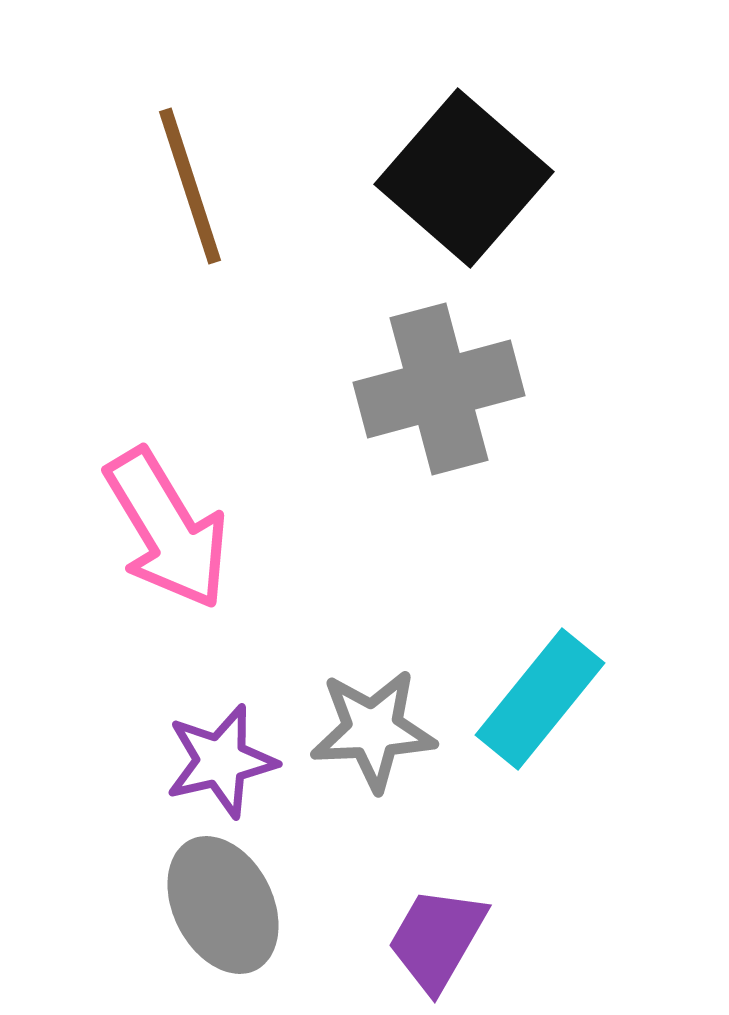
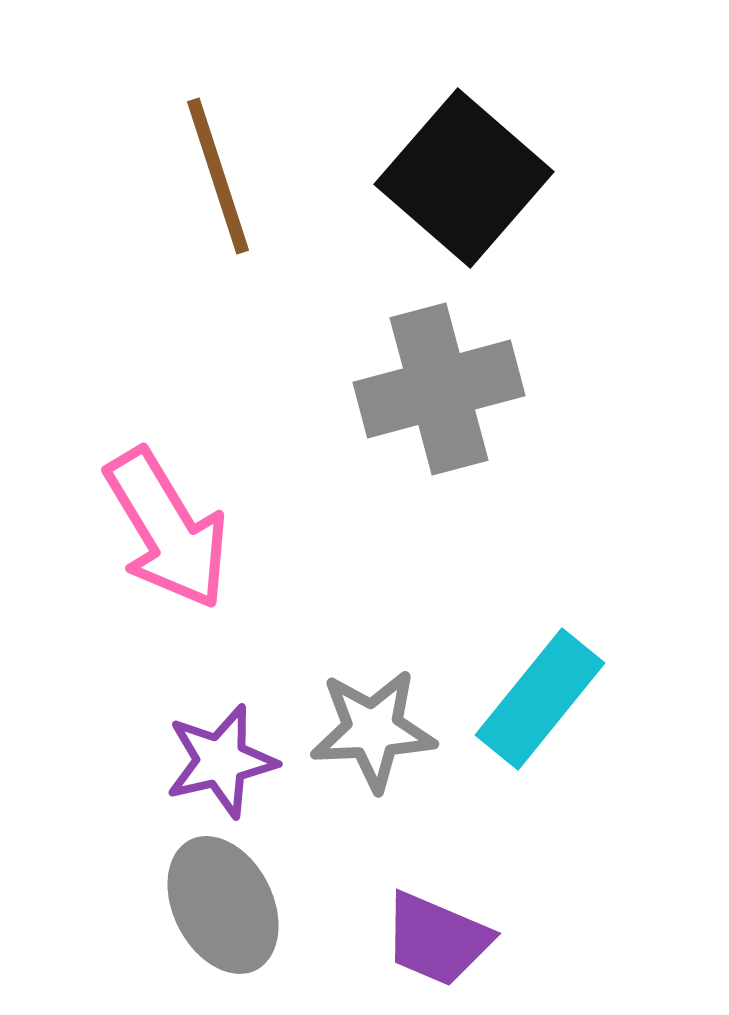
brown line: moved 28 px right, 10 px up
purple trapezoid: rotated 97 degrees counterclockwise
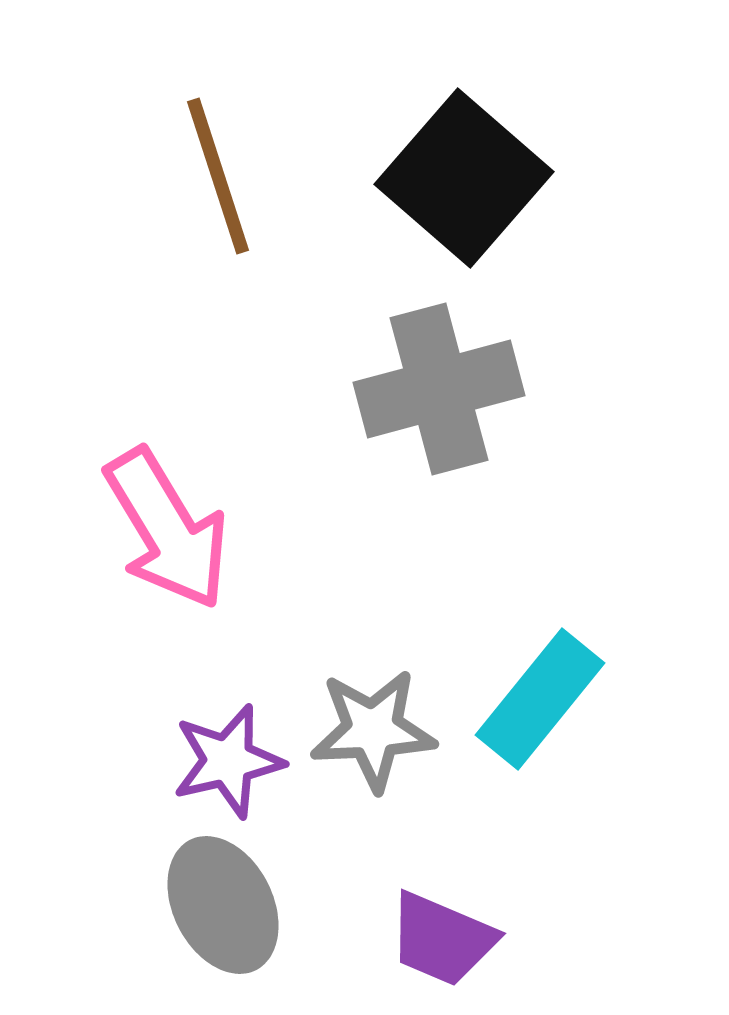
purple star: moved 7 px right
purple trapezoid: moved 5 px right
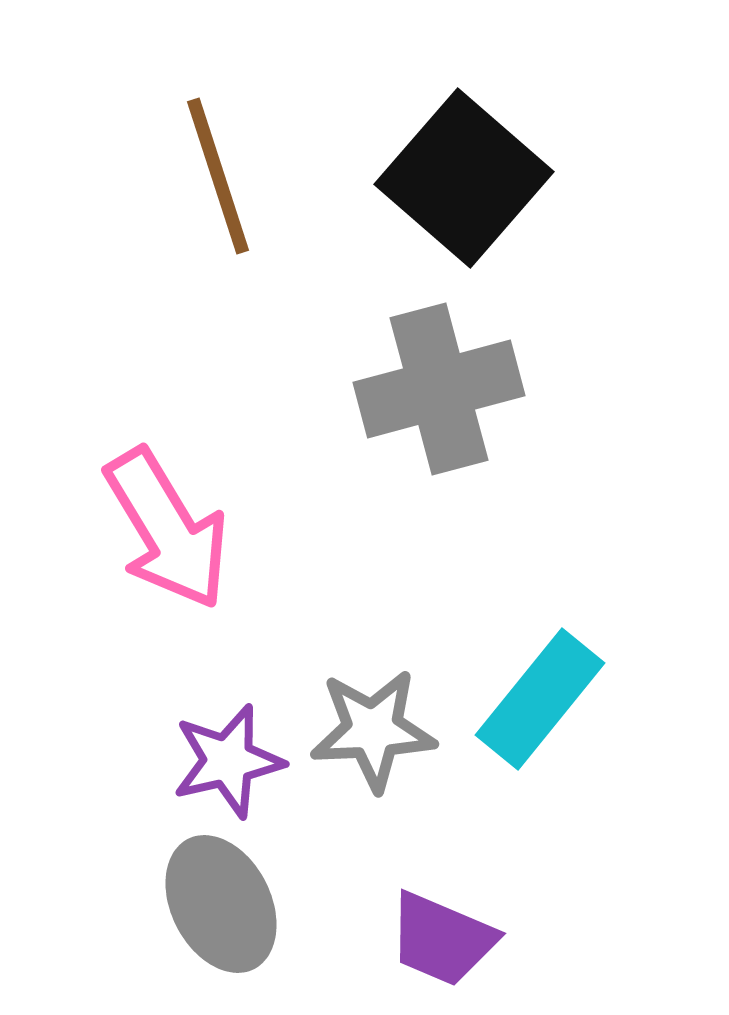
gray ellipse: moved 2 px left, 1 px up
